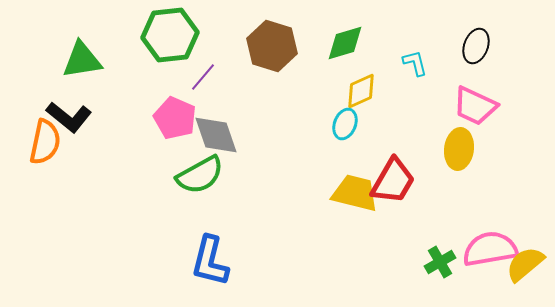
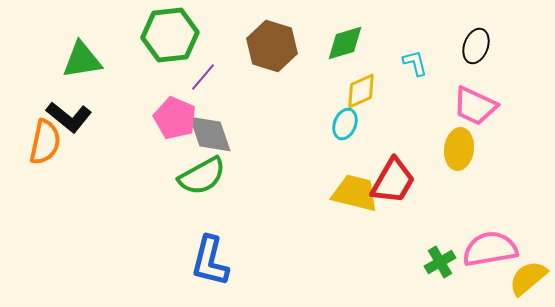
gray diamond: moved 6 px left, 1 px up
green semicircle: moved 2 px right, 1 px down
yellow semicircle: moved 3 px right, 14 px down
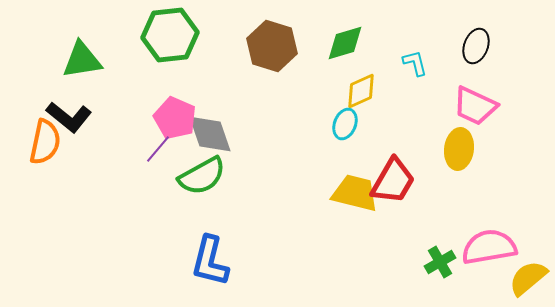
purple line: moved 45 px left, 72 px down
pink semicircle: moved 1 px left, 2 px up
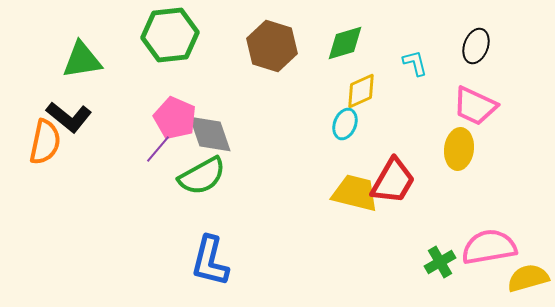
yellow semicircle: rotated 24 degrees clockwise
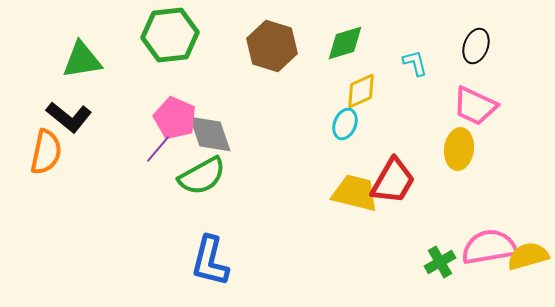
orange semicircle: moved 1 px right, 10 px down
yellow semicircle: moved 22 px up
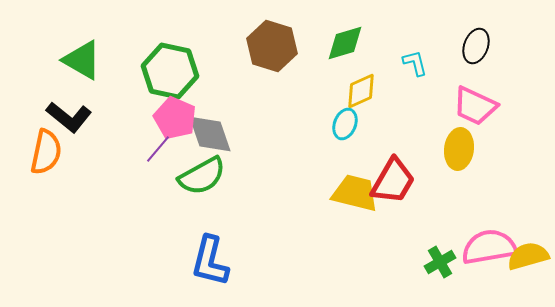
green hexagon: moved 36 px down; rotated 18 degrees clockwise
green triangle: rotated 39 degrees clockwise
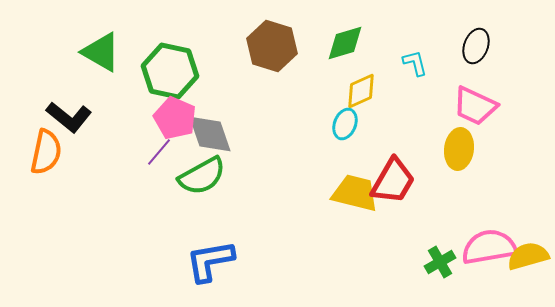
green triangle: moved 19 px right, 8 px up
purple line: moved 1 px right, 3 px down
blue L-shape: rotated 66 degrees clockwise
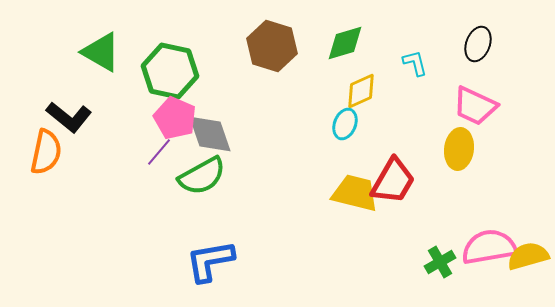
black ellipse: moved 2 px right, 2 px up
